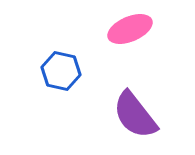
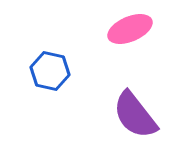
blue hexagon: moved 11 px left
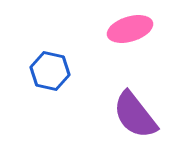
pink ellipse: rotated 6 degrees clockwise
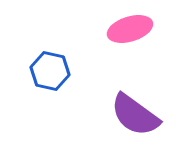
purple semicircle: rotated 16 degrees counterclockwise
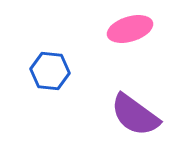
blue hexagon: rotated 6 degrees counterclockwise
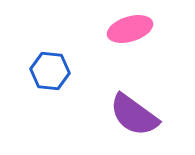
purple semicircle: moved 1 px left
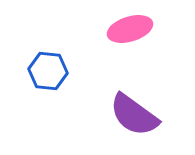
blue hexagon: moved 2 px left
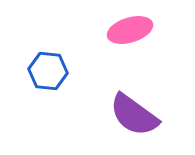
pink ellipse: moved 1 px down
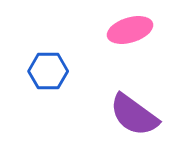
blue hexagon: rotated 6 degrees counterclockwise
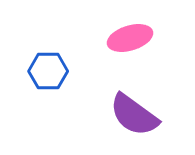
pink ellipse: moved 8 px down
